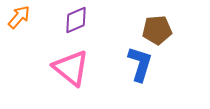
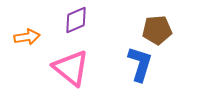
orange arrow: moved 8 px right, 20 px down; rotated 40 degrees clockwise
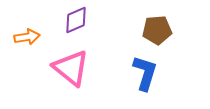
blue L-shape: moved 5 px right, 9 px down
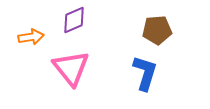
purple diamond: moved 2 px left
orange arrow: moved 4 px right
pink triangle: rotated 12 degrees clockwise
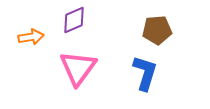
pink triangle: moved 7 px right; rotated 15 degrees clockwise
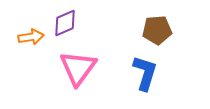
purple diamond: moved 9 px left, 3 px down
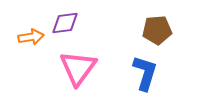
purple diamond: rotated 16 degrees clockwise
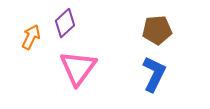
purple diamond: rotated 36 degrees counterclockwise
orange arrow: rotated 55 degrees counterclockwise
blue L-shape: moved 9 px right, 1 px down; rotated 9 degrees clockwise
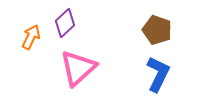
brown pentagon: rotated 24 degrees clockwise
pink triangle: rotated 12 degrees clockwise
blue L-shape: moved 4 px right
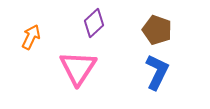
purple diamond: moved 29 px right
pink triangle: rotated 15 degrees counterclockwise
blue L-shape: moved 1 px left, 2 px up
